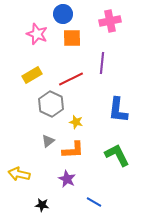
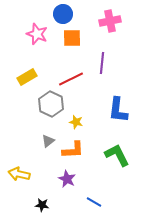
yellow rectangle: moved 5 px left, 2 px down
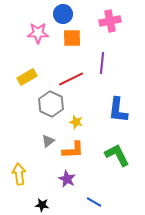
pink star: moved 1 px right, 1 px up; rotated 20 degrees counterclockwise
yellow arrow: rotated 70 degrees clockwise
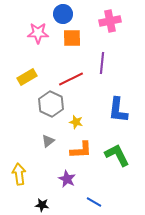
orange L-shape: moved 8 px right
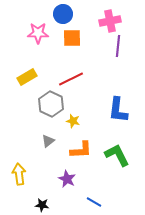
purple line: moved 16 px right, 17 px up
yellow star: moved 3 px left, 1 px up
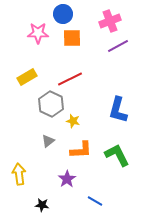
pink cross: rotated 10 degrees counterclockwise
purple line: rotated 55 degrees clockwise
red line: moved 1 px left
blue L-shape: rotated 8 degrees clockwise
purple star: rotated 12 degrees clockwise
blue line: moved 1 px right, 1 px up
